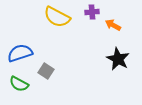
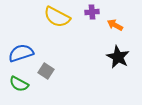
orange arrow: moved 2 px right
blue semicircle: moved 1 px right
black star: moved 2 px up
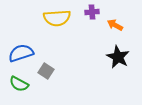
yellow semicircle: moved 1 px down; rotated 32 degrees counterclockwise
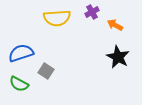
purple cross: rotated 24 degrees counterclockwise
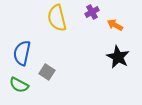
yellow semicircle: rotated 80 degrees clockwise
blue semicircle: moved 1 px right; rotated 60 degrees counterclockwise
gray square: moved 1 px right, 1 px down
green semicircle: moved 1 px down
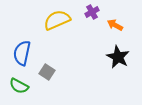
yellow semicircle: moved 2 px down; rotated 80 degrees clockwise
green semicircle: moved 1 px down
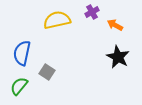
yellow semicircle: rotated 12 degrees clockwise
green semicircle: rotated 102 degrees clockwise
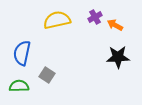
purple cross: moved 3 px right, 5 px down
black star: rotated 30 degrees counterclockwise
gray square: moved 3 px down
green semicircle: rotated 48 degrees clockwise
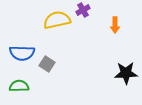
purple cross: moved 12 px left, 7 px up
orange arrow: rotated 119 degrees counterclockwise
blue semicircle: rotated 100 degrees counterclockwise
black star: moved 8 px right, 16 px down
gray square: moved 11 px up
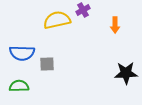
gray square: rotated 35 degrees counterclockwise
